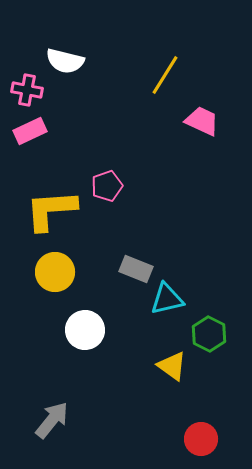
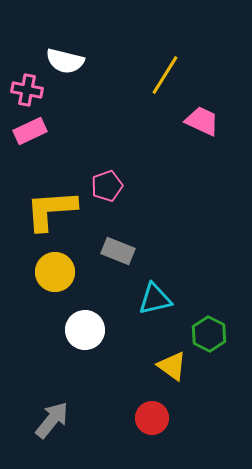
gray rectangle: moved 18 px left, 18 px up
cyan triangle: moved 12 px left
red circle: moved 49 px left, 21 px up
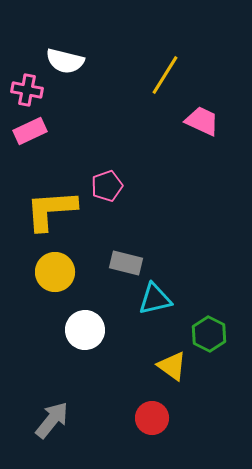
gray rectangle: moved 8 px right, 12 px down; rotated 8 degrees counterclockwise
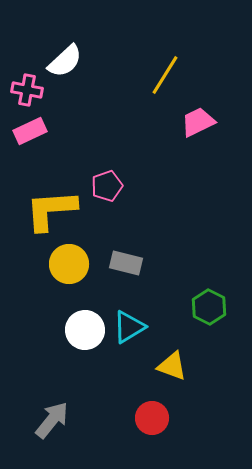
white semicircle: rotated 57 degrees counterclockwise
pink trapezoid: moved 4 px left, 1 px down; rotated 51 degrees counterclockwise
yellow circle: moved 14 px right, 8 px up
cyan triangle: moved 26 px left, 28 px down; rotated 18 degrees counterclockwise
green hexagon: moved 27 px up
yellow triangle: rotated 16 degrees counterclockwise
